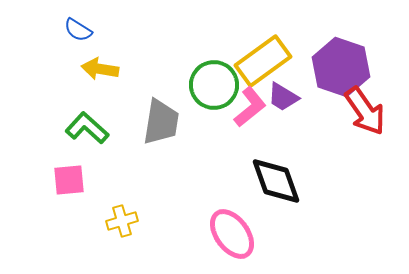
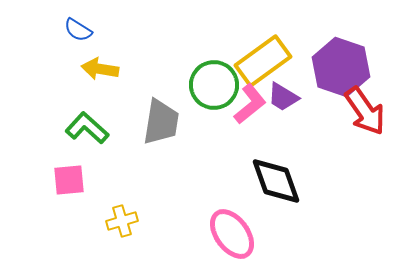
pink L-shape: moved 3 px up
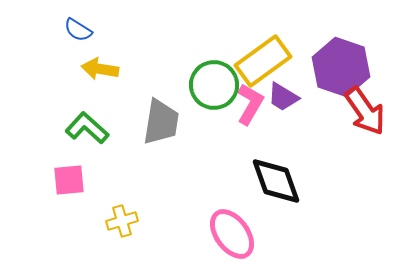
pink L-shape: rotated 21 degrees counterclockwise
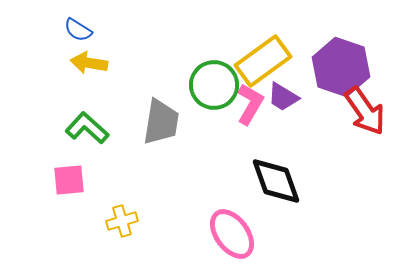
yellow arrow: moved 11 px left, 6 px up
